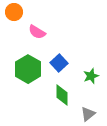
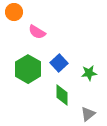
green star: moved 2 px left, 3 px up; rotated 14 degrees clockwise
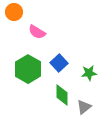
gray triangle: moved 4 px left, 7 px up
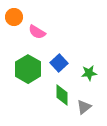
orange circle: moved 5 px down
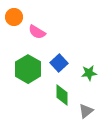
gray triangle: moved 2 px right, 4 px down
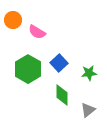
orange circle: moved 1 px left, 3 px down
gray triangle: moved 2 px right, 1 px up
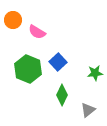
blue square: moved 1 px left, 1 px up
green hexagon: rotated 8 degrees counterclockwise
green star: moved 6 px right
green diamond: rotated 25 degrees clockwise
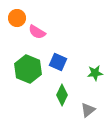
orange circle: moved 4 px right, 2 px up
blue square: rotated 24 degrees counterclockwise
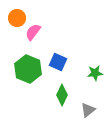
pink semicircle: moved 4 px left; rotated 96 degrees clockwise
